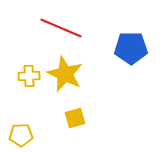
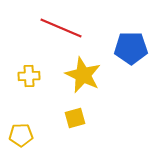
yellow star: moved 18 px right, 1 px down
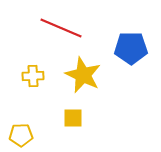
yellow cross: moved 4 px right
yellow square: moved 2 px left; rotated 15 degrees clockwise
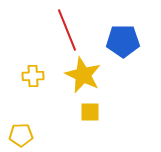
red line: moved 6 px right, 2 px down; rotated 45 degrees clockwise
blue pentagon: moved 8 px left, 7 px up
yellow square: moved 17 px right, 6 px up
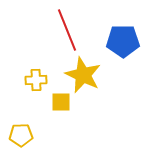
yellow cross: moved 3 px right, 4 px down
yellow square: moved 29 px left, 10 px up
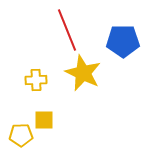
yellow star: moved 2 px up
yellow square: moved 17 px left, 18 px down
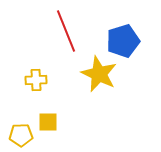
red line: moved 1 px left, 1 px down
blue pentagon: rotated 16 degrees counterclockwise
yellow star: moved 16 px right, 1 px down
yellow square: moved 4 px right, 2 px down
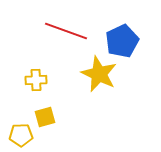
red line: rotated 48 degrees counterclockwise
blue pentagon: moved 1 px left; rotated 8 degrees counterclockwise
yellow square: moved 3 px left, 5 px up; rotated 15 degrees counterclockwise
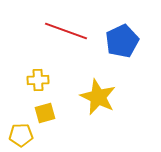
yellow star: moved 1 px left, 23 px down
yellow cross: moved 2 px right
yellow square: moved 4 px up
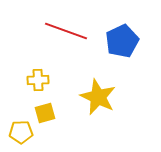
yellow pentagon: moved 3 px up
